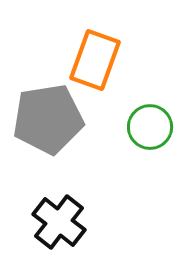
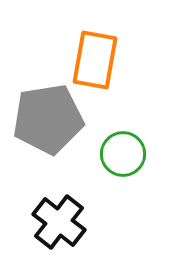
orange rectangle: rotated 10 degrees counterclockwise
green circle: moved 27 px left, 27 px down
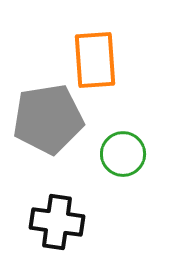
orange rectangle: rotated 14 degrees counterclockwise
black cross: moved 2 px left; rotated 30 degrees counterclockwise
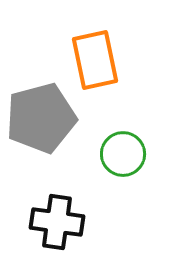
orange rectangle: rotated 8 degrees counterclockwise
gray pentagon: moved 7 px left, 1 px up; rotated 6 degrees counterclockwise
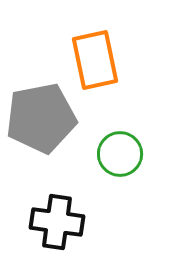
gray pentagon: rotated 4 degrees clockwise
green circle: moved 3 px left
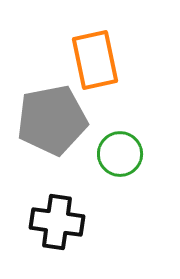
gray pentagon: moved 11 px right, 2 px down
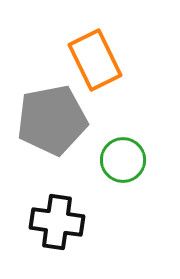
orange rectangle: rotated 14 degrees counterclockwise
green circle: moved 3 px right, 6 px down
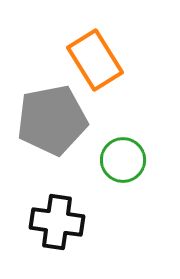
orange rectangle: rotated 6 degrees counterclockwise
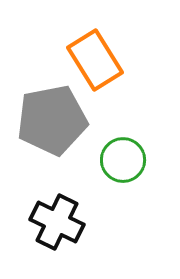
black cross: rotated 18 degrees clockwise
